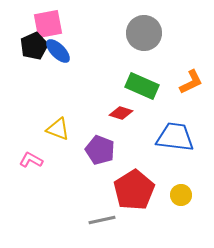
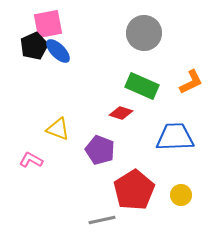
blue trapezoid: rotated 9 degrees counterclockwise
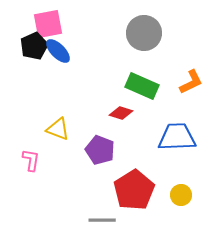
blue trapezoid: moved 2 px right
pink L-shape: rotated 70 degrees clockwise
gray line: rotated 12 degrees clockwise
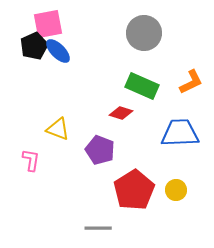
blue trapezoid: moved 3 px right, 4 px up
yellow circle: moved 5 px left, 5 px up
gray line: moved 4 px left, 8 px down
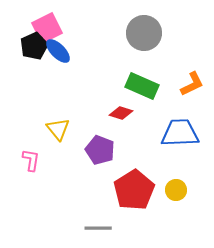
pink square: moved 1 px left, 4 px down; rotated 16 degrees counterclockwise
orange L-shape: moved 1 px right, 2 px down
yellow triangle: rotated 30 degrees clockwise
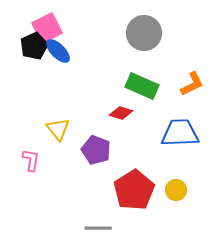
purple pentagon: moved 4 px left
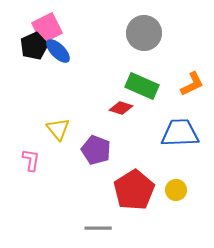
red diamond: moved 5 px up
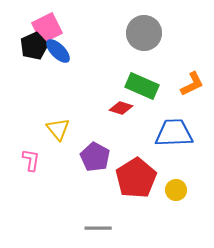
blue trapezoid: moved 6 px left
purple pentagon: moved 1 px left, 7 px down; rotated 8 degrees clockwise
red pentagon: moved 2 px right, 12 px up
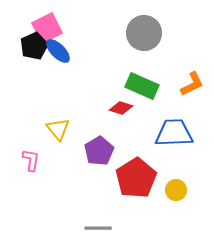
purple pentagon: moved 4 px right, 6 px up; rotated 12 degrees clockwise
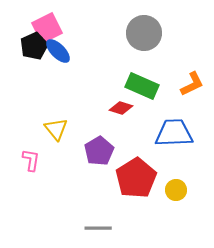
yellow triangle: moved 2 px left
